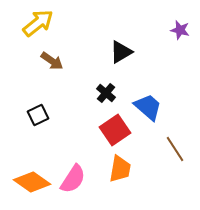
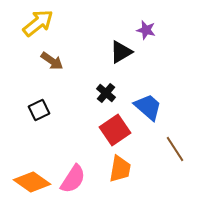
purple star: moved 34 px left
black square: moved 1 px right, 5 px up
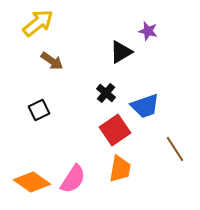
purple star: moved 2 px right, 1 px down
blue trapezoid: moved 3 px left, 1 px up; rotated 120 degrees clockwise
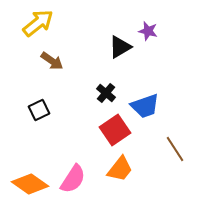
black triangle: moved 1 px left, 5 px up
orange trapezoid: rotated 28 degrees clockwise
orange diamond: moved 2 px left, 2 px down
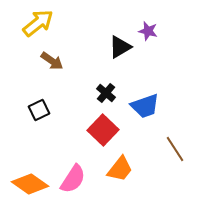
red square: moved 12 px left; rotated 12 degrees counterclockwise
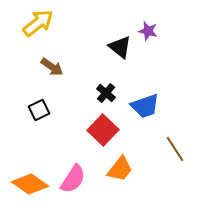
black triangle: rotated 50 degrees counterclockwise
brown arrow: moved 6 px down
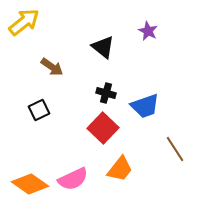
yellow arrow: moved 14 px left, 1 px up
purple star: rotated 12 degrees clockwise
black triangle: moved 17 px left
black cross: rotated 24 degrees counterclockwise
red square: moved 2 px up
pink semicircle: rotated 32 degrees clockwise
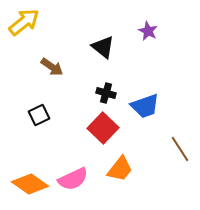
black square: moved 5 px down
brown line: moved 5 px right
